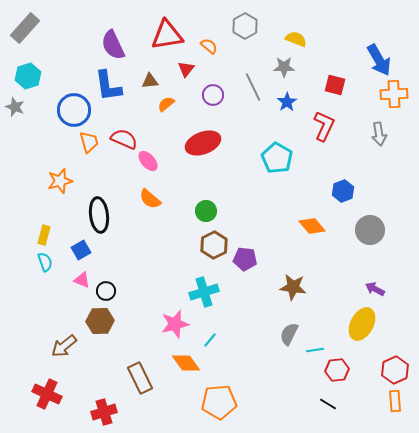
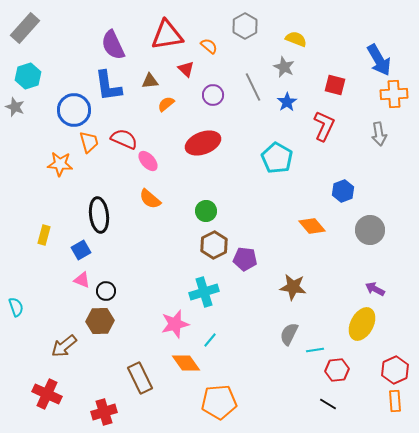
gray star at (284, 67): rotated 25 degrees clockwise
red triangle at (186, 69): rotated 24 degrees counterclockwise
orange star at (60, 181): moved 17 px up; rotated 20 degrees clockwise
cyan semicircle at (45, 262): moved 29 px left, 45 px down
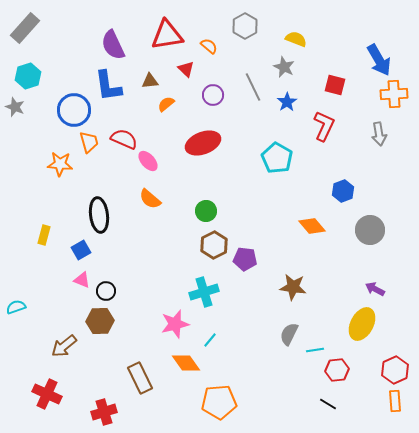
cyan semicircle at (16, 307): rotated 90 degrees counterclockwise
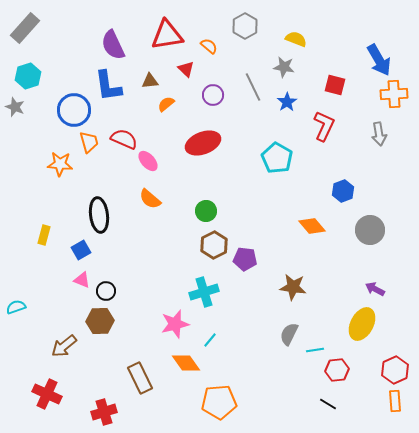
gray star at (284, 67): rotated 15 degrees counterclockwise
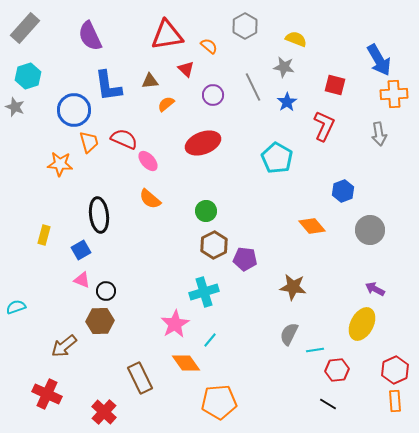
purple semicircle at (113, 45): moved 23 px left, 9 px up
pink star at (175, 324): rotated 16 degrees counterclockwise
red cross at (104, 412): rotated 30 degrees counterclockwise
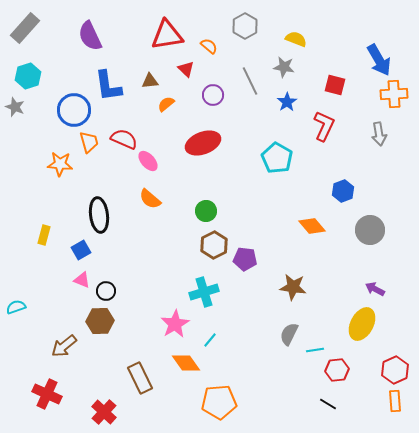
gray line at (253, 87): moved 3 px left, 6 px up
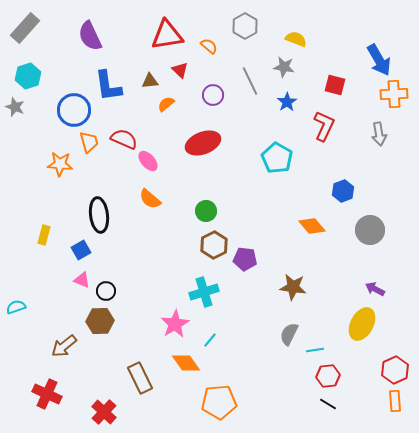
red triangle at (186, 69): moved 6 px left, 1 px down
red hexagon at (337, 370): moved 9 px left, 6 px down
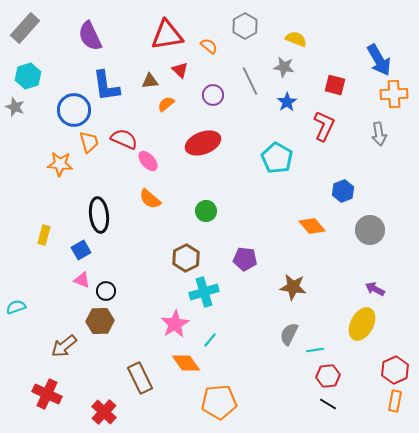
blue L-shape at (108, 86): moved 2 px left
brown hexagon at (214, 245): moved 28 px left, 13 px down
orange rectangle at (395, 401): rotated 15 degrees clockwise
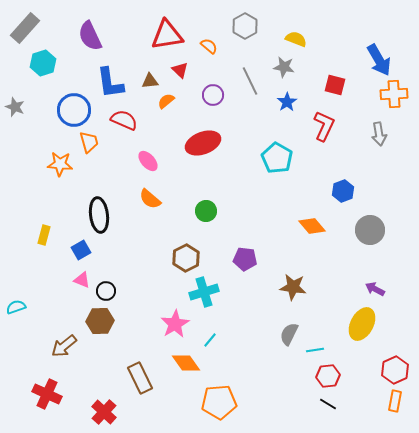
cyan hexagon at (28, 76): moved 15 px right, 13 px up
blue L-shape at (106, 86): moved 4 px right, 3 px up
orange semicircle at (166, 104): moved 3 px up
red semicircle at (124, 139): moved 19 px up
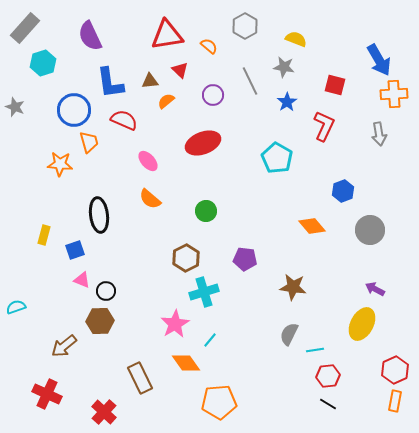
blue square at (81, 250): moved 6 px left; rotated 12 degrees clockwise
